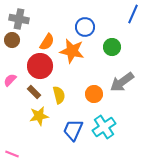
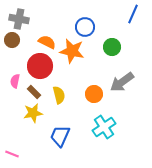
orange semicircle: rotated 96 degrees counterclockwise
pink semicircle: moved 5 px right, 1 px down; rotated 32 degrees counterclockwise
yellow star: moved 6 px left, 3 px up
blue trapezoid: moved 13 px left, 6 px down
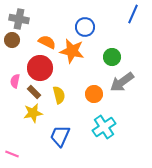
green circle: moved 10 px down
red circle: moved 2 px down
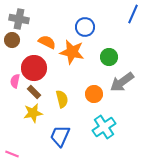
orange star: moved 1 px down
green circle: moved 3 px left
red circle: moved 6 px left
yellow semicircle: moved 3 px right, 4 px down
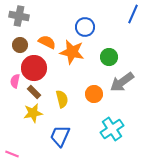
gray cross: moved 3 px up
brown circle: moved 8 px right, 5 px down
cyan cross: moved 8 px right, 2 px down
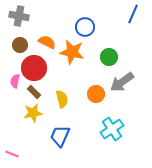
orange circle: moved 2 px right
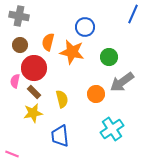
orange semicircle: moved 1 px right; rotated 102 degrees counterclockwise
blue trapezoid: rotated 30 degrees counterclockwise
